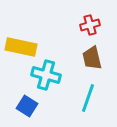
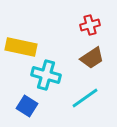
brown trapezoid: rotated 110 degrees counterclockwise
cyan line: moved 3 px left; rotated 36 degrees clockwise
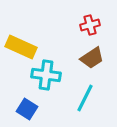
yellow rectangle: rotated 12 degrees clockwise
cyan cross: rotated 8 degrees counterclockwise
cyan line: rotated 28 degrees counterclockwise
blue square: moved 3 px down
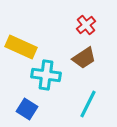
red cross: moved 4 px left; rotated 24 degrees counterclockwise
brown trapezoid: moved 8 px left
cyan line: moved 3 px right, 6 px down
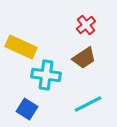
cyan line: rotated 36 degrees clockwise
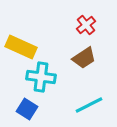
cyan cross: moved 5 px left, 2 px down
cyan line: moved 1 px right, 1 px down
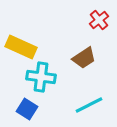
red cross: moved 13 px right, 5 px up
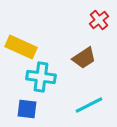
blue square: rotated 25 degrees counterclockwise
